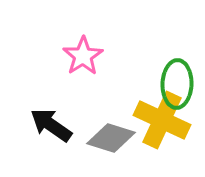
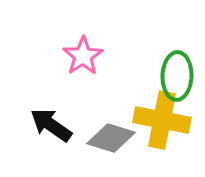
green ellipse: moved 8 px up
yellow cross: rotated 14 degrees counterclockwise
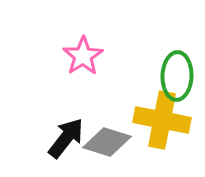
black arrow: moved 15 px right, 13 px down; rotated 93 degrees clockwise
gray diamond: moved 4 px left, 4 px down
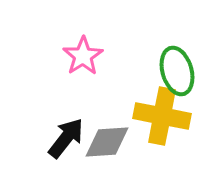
green ellipse: moved 5 px up; rotated 18 degrees counterclockwise
yellow cross: moved 4 px up
gray diamond: rotated 21 degrees counterclockwise
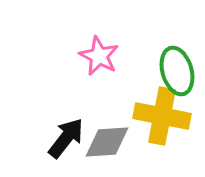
pink star: moved 16 px right; rotated 12 degrees counterclockwise
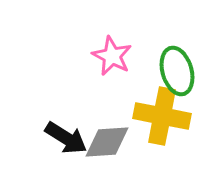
pink star: moved 13 px right
black arrow: rotated 84 degrees clockwise
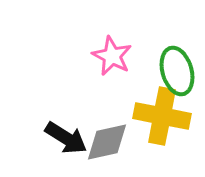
gray diamond: rotated 9 degrees counterclockwise
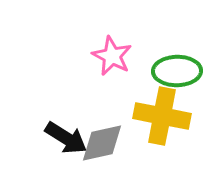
green ellipse: rotated 75 degrees counterclockwise
gray diamond: moved 5 px left, 1 px down
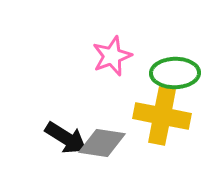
pink star: rotated 24 degrees clockwise
green ellipse: moved 2 px left, 2 px down
gray diamond: rotated 21 degrees clockwise
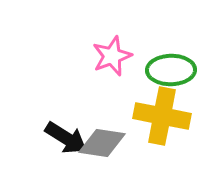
green ellipse: moved 4 px left, 3 px up
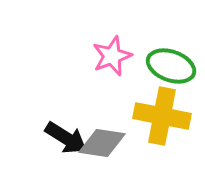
green ellipse: moved 4 px up; rotated 21 degrees clockwise
